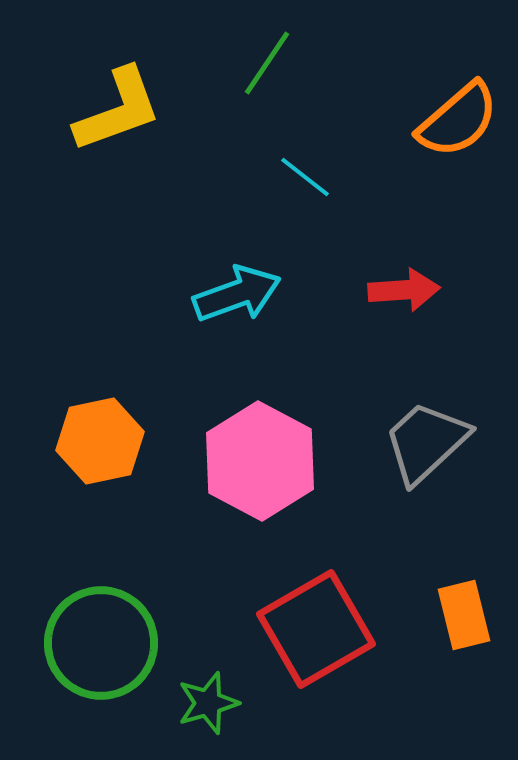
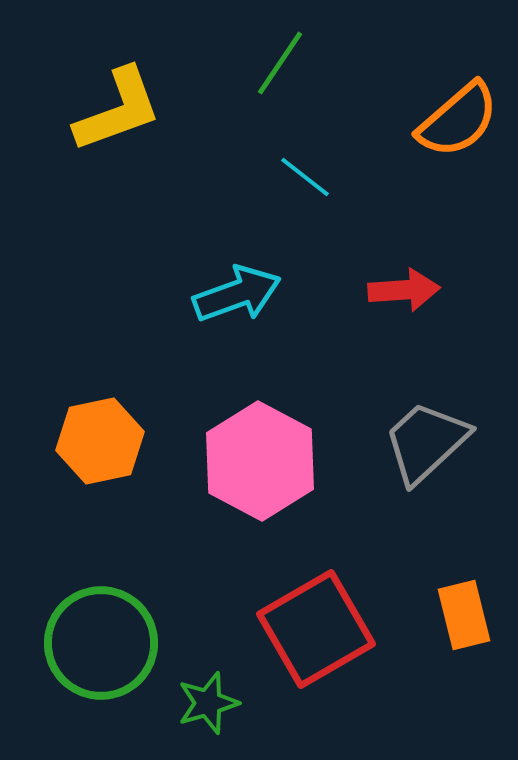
green line: moved 13 px right
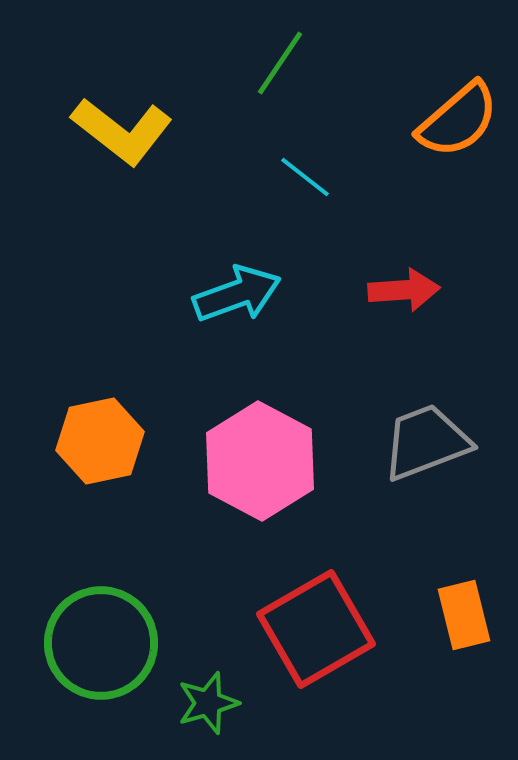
yellow L-shape: moved 4 px right, 21 px down; rotated 58 degrees clockwise
gray trapezoid: rotated 22 degrees clockwise
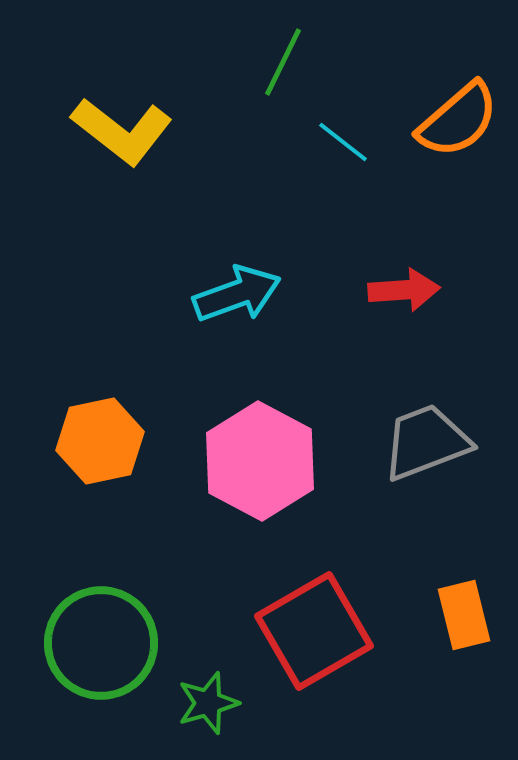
green line: moved 3 px right, 1 px up; rotated 8 degrees counterclockwise
cyan line: moved 38 px right, 35 px up
red square: moved 2 px left, 2 px down
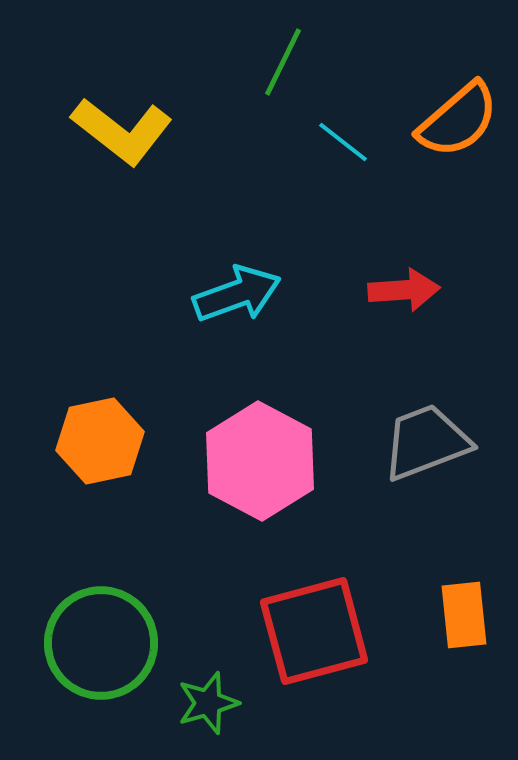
orange rectangle: rotated 8 degrees clockwise
red square: rotated 15 degrees clockwise
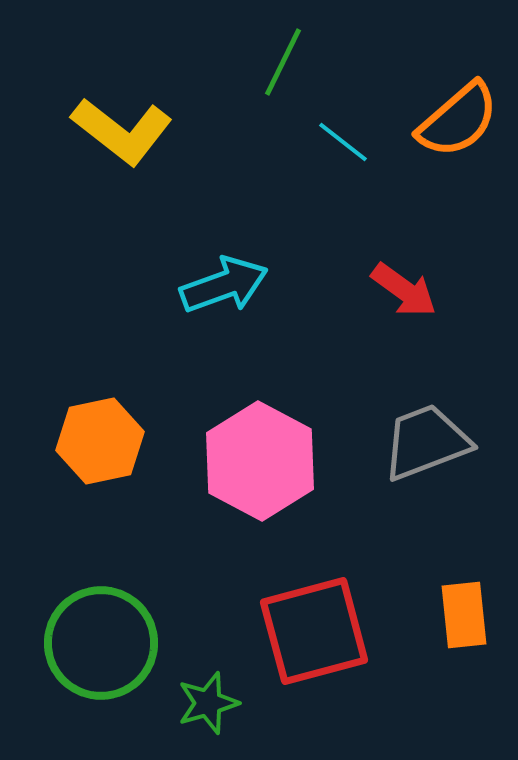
red arrow: rotated 40 degrees clockwise
cyan arrow: moved 13 px left, 9 px up
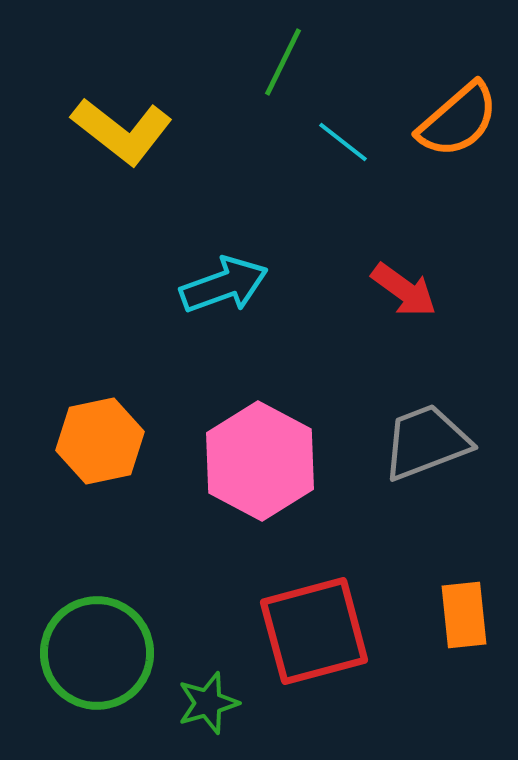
green circle: moved 4 px left, 10 px down
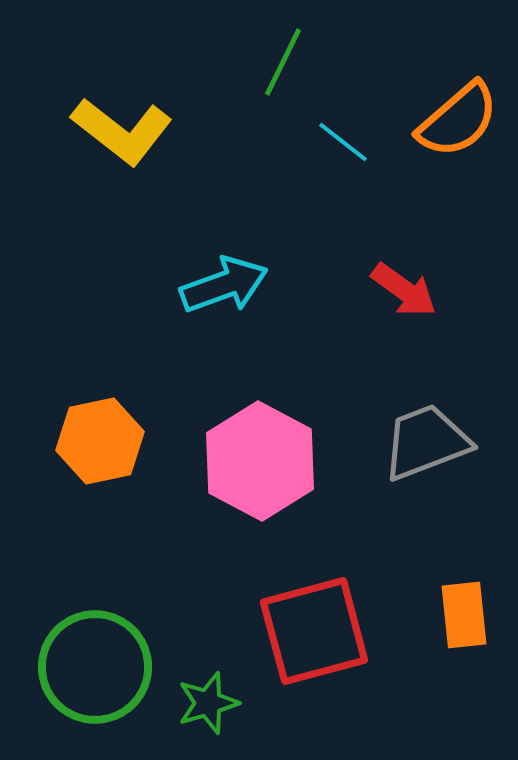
green circle: moved 2 px left, 14 px down
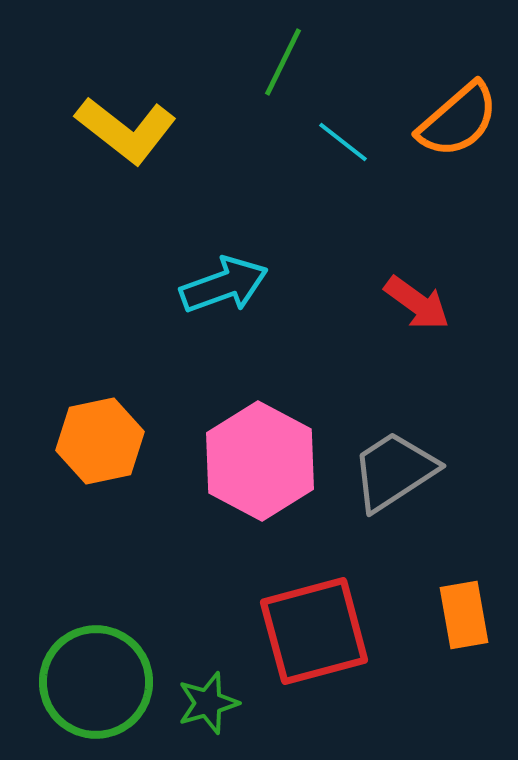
yellow L-shape: moved 4 px right, 1 px up
red arrow: moved 13 px right, 13 px down
gray trapezoid: moved 32 px left, 29 px down; rotated 12 degrees counterclockwise
orange rectangle: rotated 4 degrees counterclockwise
green circle: moved 1 px right, 15 px down
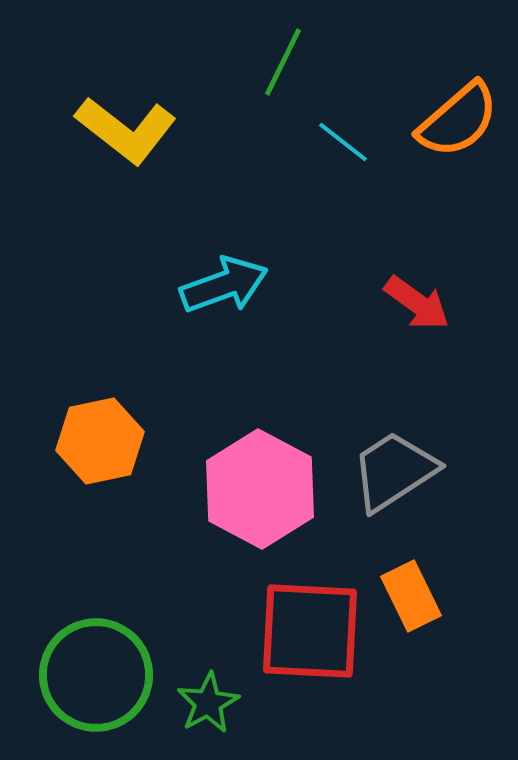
pink hexagon: moved 28 px down
orange rectangle: moved 53 px left, 19 px up; rotated 16 degrees counterclockwise
red square: moved 4 px left; rotated 18 degrees clockwise
green circle: moved 7 px up
green star: rotated 12 degrees counterclockwise
